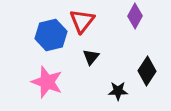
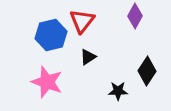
black triangle: moved 3 px left; rotated 18 degrees clockwise
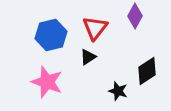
red triangle: moved 13 px right, 7 px down
black diamond: rotated 24 degrees clockwise
black star: rotated 18 degrees clockwise
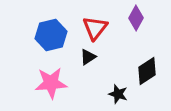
purple diamond: moved 1 px right, 2 px down
pink star: moved 4 px right, 1 px down; rotated 24 degrees counterclockwise
black star: moved 3 px down
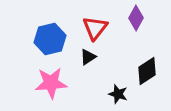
blue hexagon: moved 1 px left, 4 px down
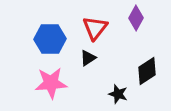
blue hexagon: rotated 12 degrees clockwise
black triangle: moved 1 px down
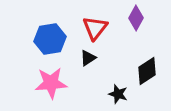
blue hexagon: rotated 8 degrees counterclockwise
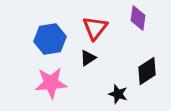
purple diamond: moved 2 px right; rotated 20 degrees counterclockwise
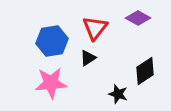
purple diamond: rotated 70 degrees counterclockwise
blue hexagon: moved 2 px right, 2 px down
black diamond: moved 2 px left
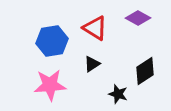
red triangle: rotated 36 degrees counterclockwise
black triangle: moved 4 px right, 6 px down
pink star: moved 1 px left, 2 px down
